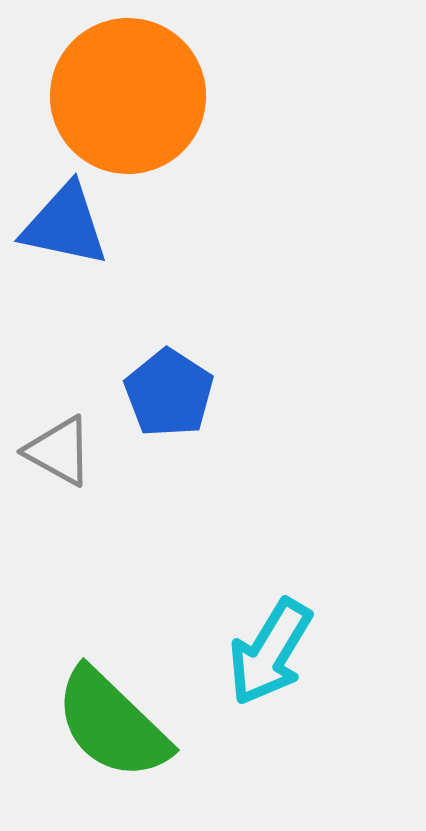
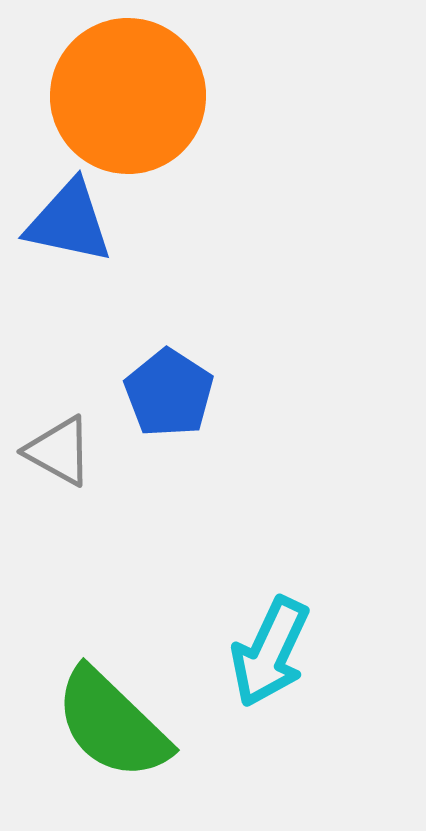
blue triangle: moved 4 px right, 3 px up
cyan arrow: rotated 6 degrees counterclockwise
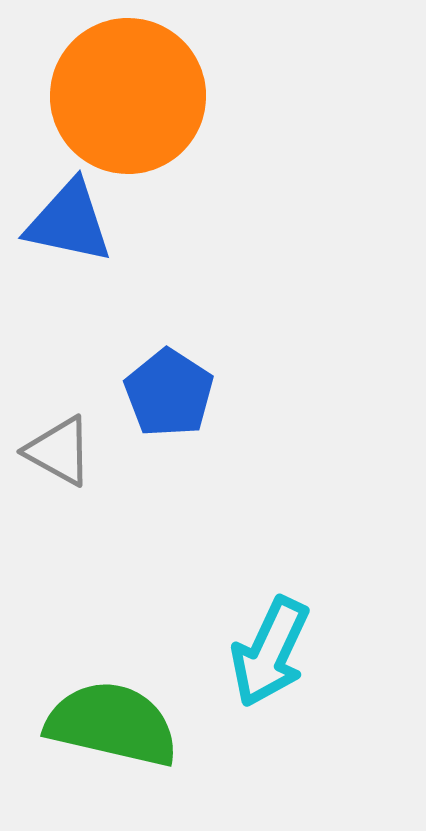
green semicircle: rotated 149 degrees clockwise
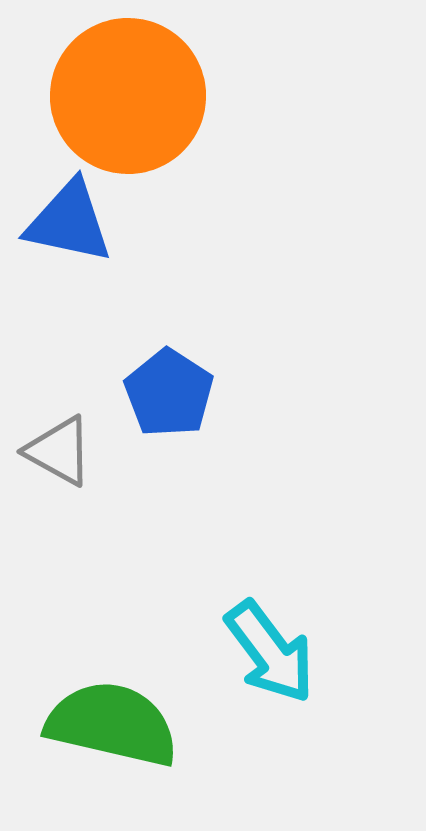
cyan arrow: rotated 62 degrees counterclockwise
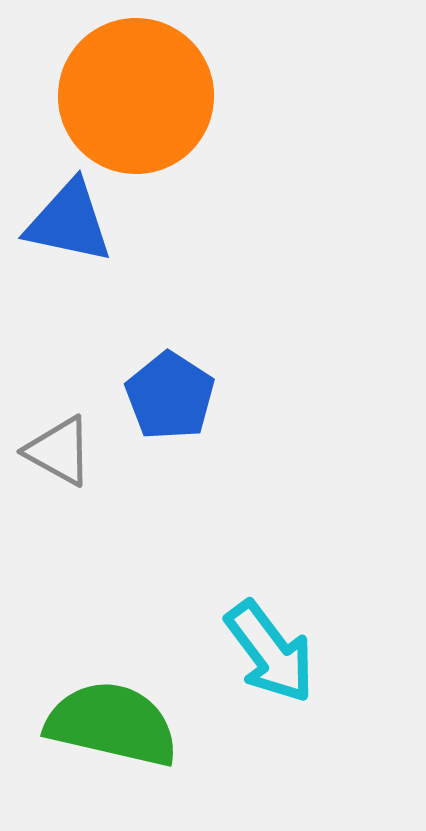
orange circle: moved 8 px right
blue pentagon: moved 1 px right, 3 px down
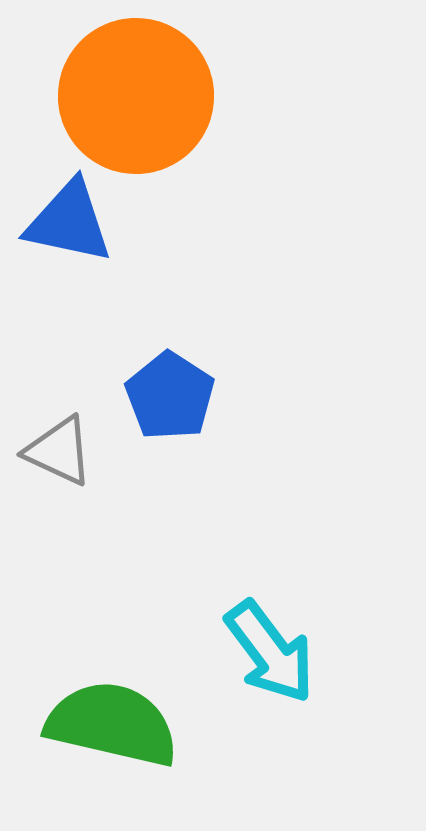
gray triangle: rotated 4 degrees counterclockwise
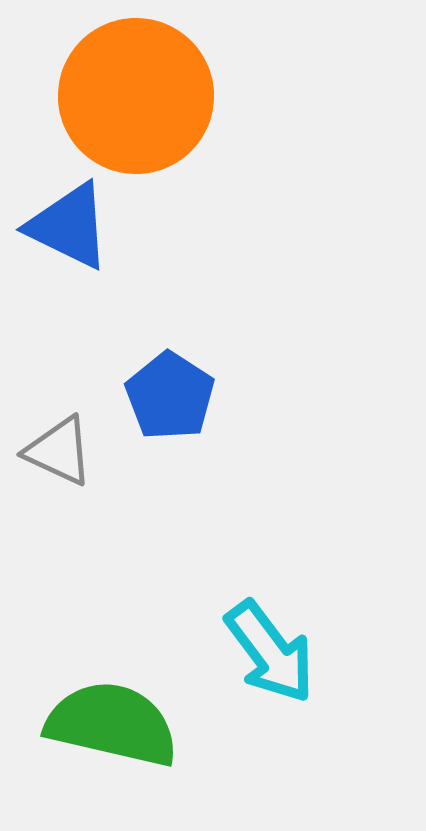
blue triangle: moved 4 px down; rotated 14 degrees clockwise
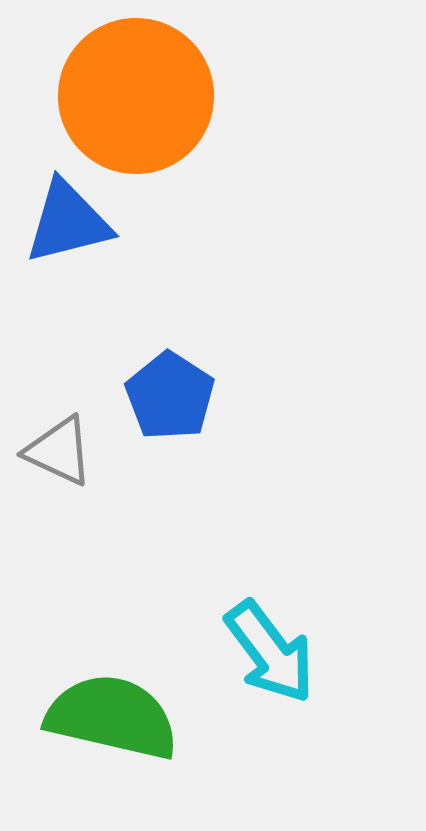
blue triangle: moved 1 px left, 4 px up; rotated 40 degrees counterclockwise
green semicircle: moved 7 px up
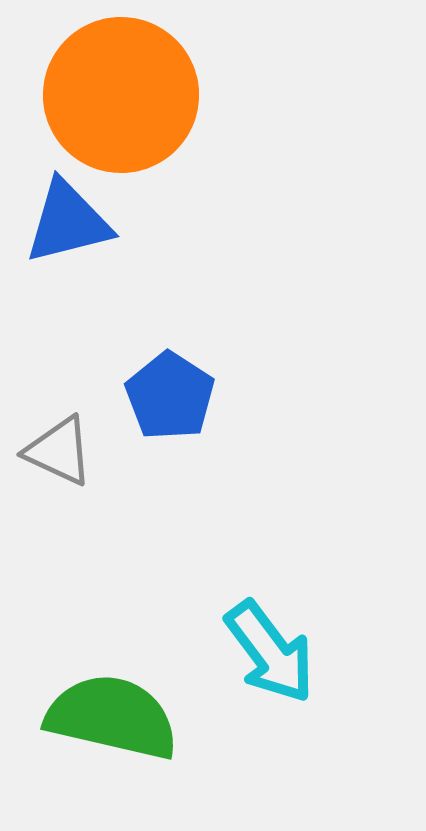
orange circle: moved 15 px left, 1 px up
